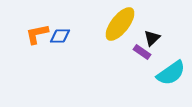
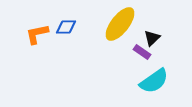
blue diamond: moved 6 px right, 9 px up
cyan semicircle: moved 17 px left, 8 px down
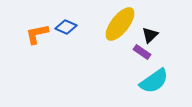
blue diamond: rotated 25 degrees clockwise
black triangle: moved 2 px left, 3 px up
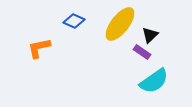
blue diamond: moved 8 px right, 6 px up
orange L-shape: moved 2 px right, 14 px down
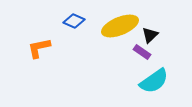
yellow ellipse: moved 2 px down; rotated 30 degrees clockwise
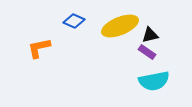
black triangle: rotated 30 degrees clockwise
purple rectangle: moved 5 px right
cyan semicircle: rotated 24 degrees clockwise
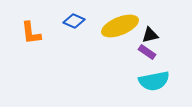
orange L-shape: moved 8 px left, 15 px up; rotated 85 degrees counterclockwise
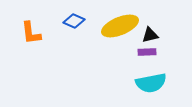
purple rectangle: rotated 36 degrees counterclockwise
cyan semicircle: moved 3 px left, 2 px down
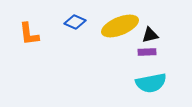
blue diamond: moved 1 px right, 1 px down
orange L-shape: moved 2 px left, 1 px down
